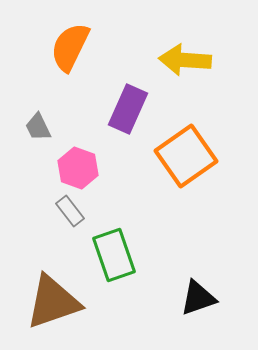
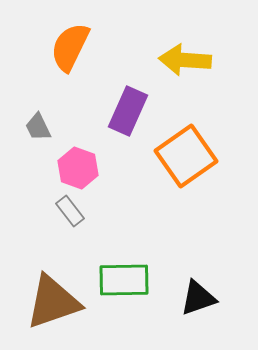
purple rectangle: moved 2 px down
green rectangle: moved 10 px right, 25 px down; rotated 72 degrees counterclockwise
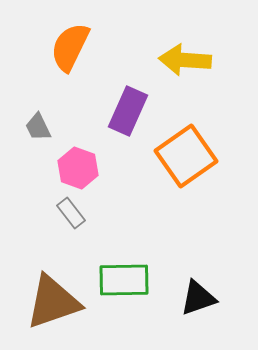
gray rectangle: moved 1 px right, 2 px down
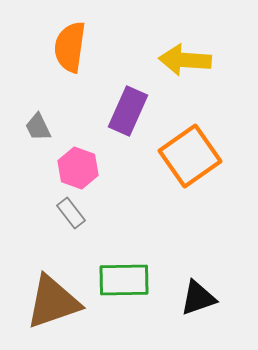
orange semicircle: rotated 18 degrees counterclockwise
orange square: moved 4 px right
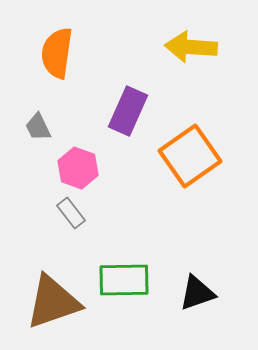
orange semicircle: moved 13 px left, 6 px down
yellow arrow: moved 6 px right, 13 px up
black triangle: moved 1 px left, 5 px up
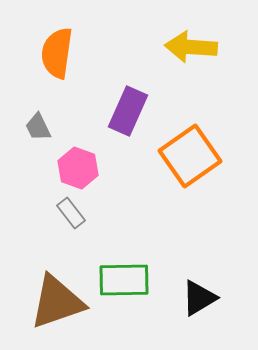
black triangle: moved 2 px right, 5 px down; rotated 12 degrees counterclockwise
brown triangle: moved 4 px right
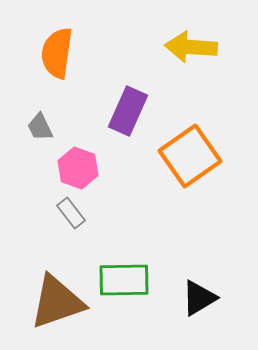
gray trapezoid: moved 2 px right
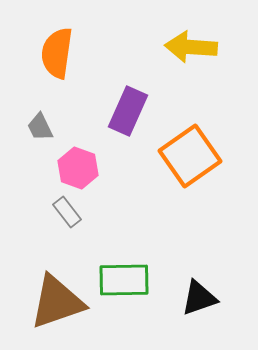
gray rectangle: moved 4 px left, 1 px up
black triangle: rotated 12 degrees clockwise
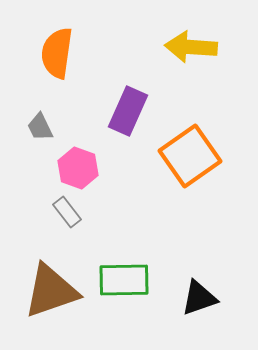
brown triangle: moved 6 px left, 11 px up
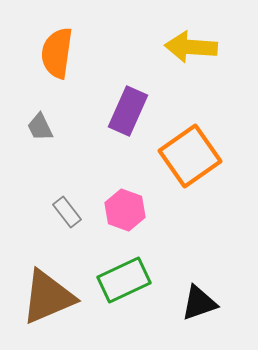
pink hexagon: moved 47 px right, 42 px down
green rectangle: rotated 24 degrees counterclockwise
brown triangle: moved 3 px left, 6 px down; rotated 4 degrees counterclockwise
black triangle: moved 5 px down
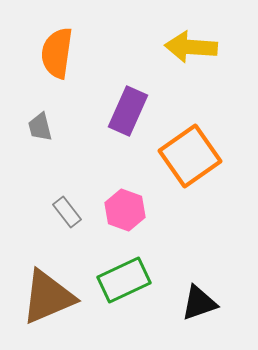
gray trapezoid: rotated 12 degrees clockwise
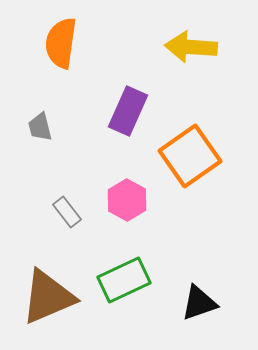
orange semicircle: moved 4 px right, 10 px up
pink hexagon: moved 2 px right, 10 px up; rotated 9 degrees clockwise
